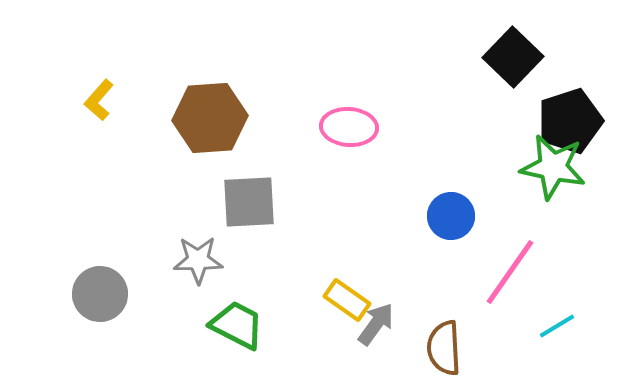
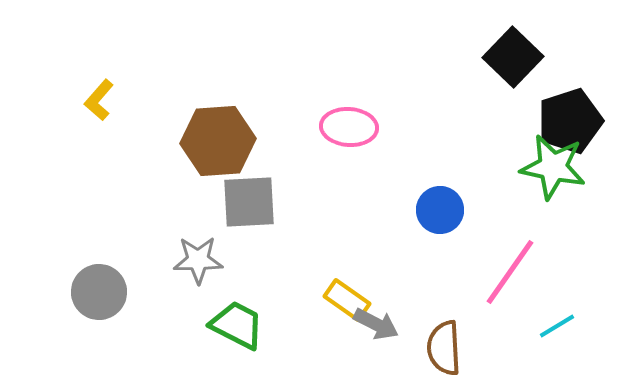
brown hexagon: moved 8 px right, 23 px down
blue circle: moved 11 px left, 6 px up
gray circle: moved 1 px left, 2 px up
gray arrow: rotated 81 degrees clockwise
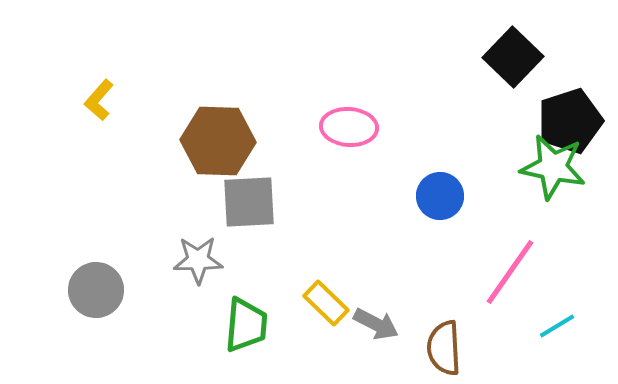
brown hexagon: rotated 6 degrees clockwise
blue circle: moved 14 px up
gray circle: moved 3 px left, 2 px up
yellow rectangle: moved 21 px left, 3 px down; rotated 9 degrees clockwise
green trapezoid: moved 9 px right; rotated 68 degrees clockwise
